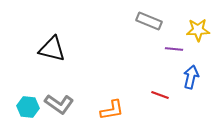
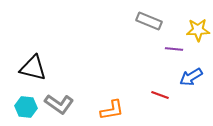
black triangle: moved 19 px left, 19 px down
blue arrow: rotated 135 degrees counterclockwise
cyan hexagon: moved 2 px left
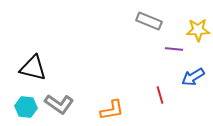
blue arrow: moved 2 px right
red line: rotated 54 degrees clockwise
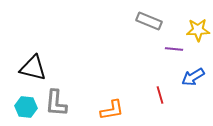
gray L-shape: moved 3 px left, 1 px up; rotated 60 degrees clockwise
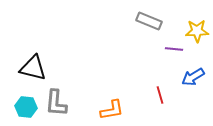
yellow star: moved 1 px left, 1 px down
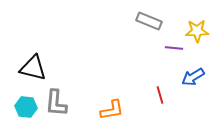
purple line: moved 1 px up
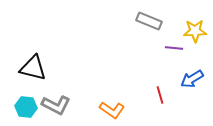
yellow star: moved 2 px left
blue arrow: moved 1 px left, 2 px down
gray L-shape: moved 2 px down; rotated 68 degrees counterclockwise
orange L-shape: rotated 45 degrees clockwise
